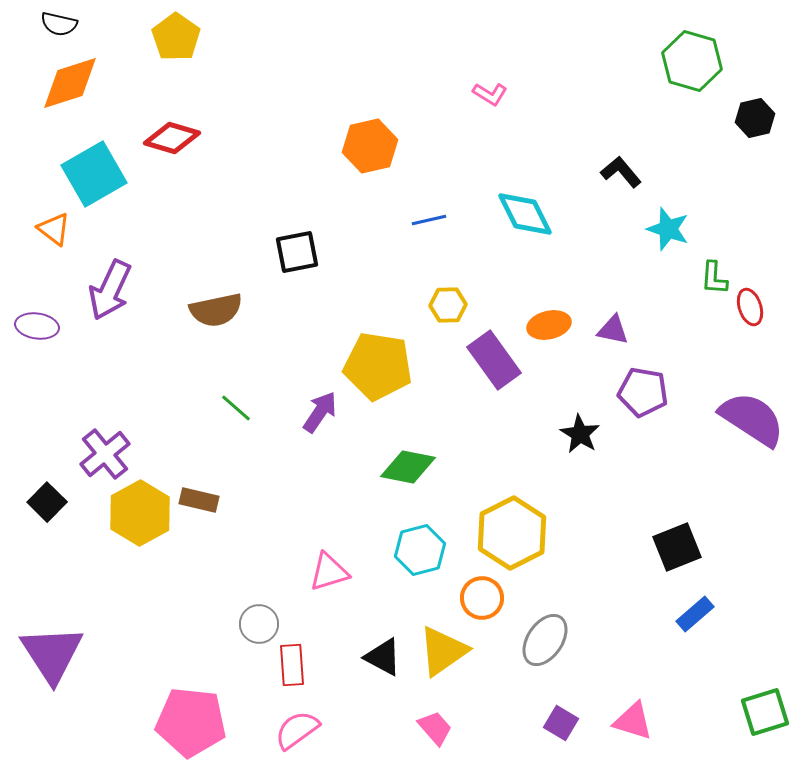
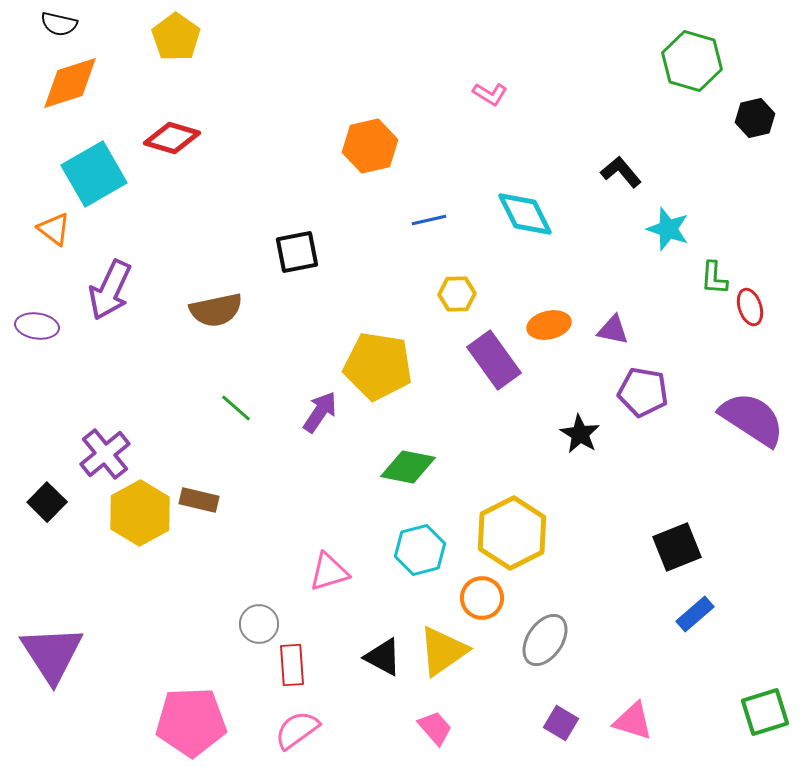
yellow hexagon at (448, 305): moved 9 px right, 11 px up
pink pentagon at (191, 722): rotated 8 degrees counterclockwise
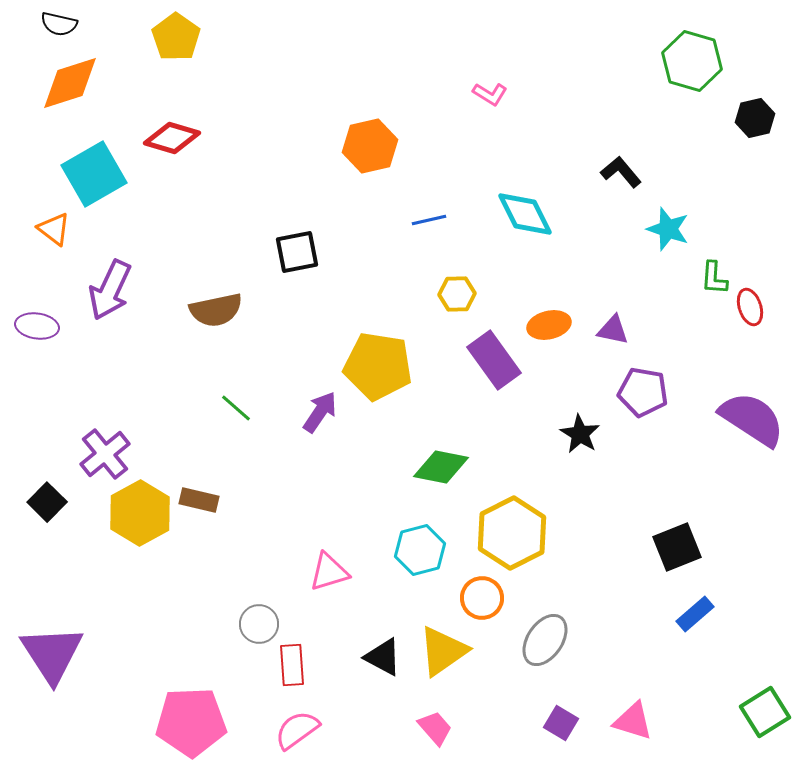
green diamond at (408, 467): moved 33 px right
green square at (765, 712): rotated 15 degrees counterclockwise
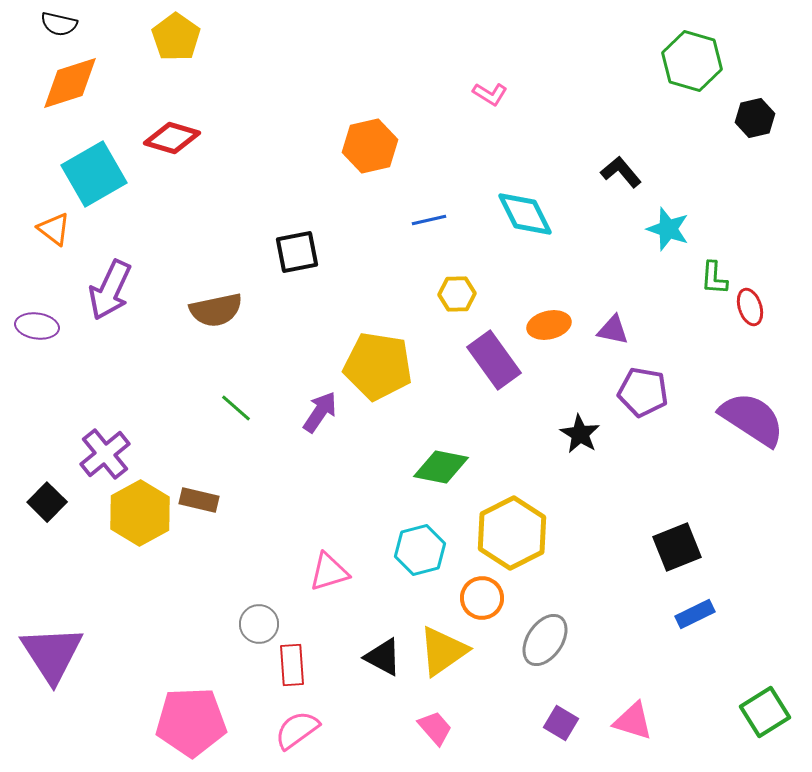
blue rectangle at (695, 614): rotated 15 degrees clockwise
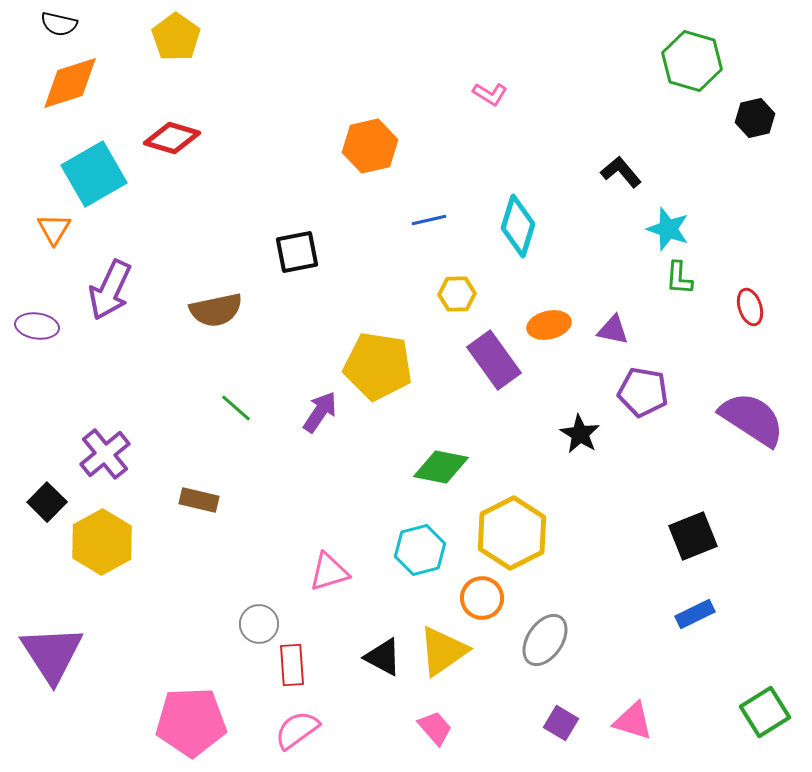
cyan diamond at (525, 214): moved 7 px left, 12 px down; rotated 44 degrees clockwise
orange triangle at (54, 229): rotated 24 degrees clockwise
green L-shape at (714, 278): moved 35 px left
yellow hexagon at (140, 513): moved 38 px left, 29 px down
black square at (677, 547): moved 16 px right, 11 px up
